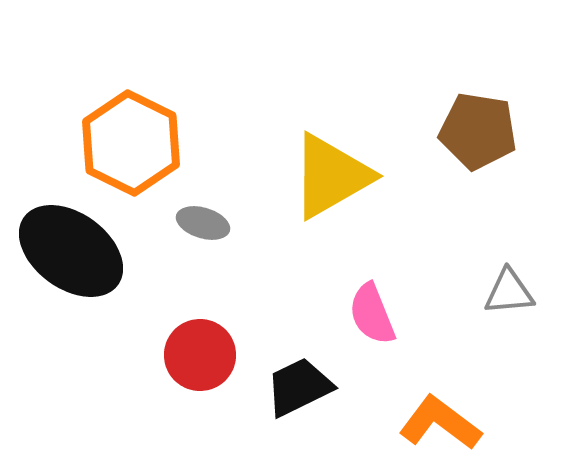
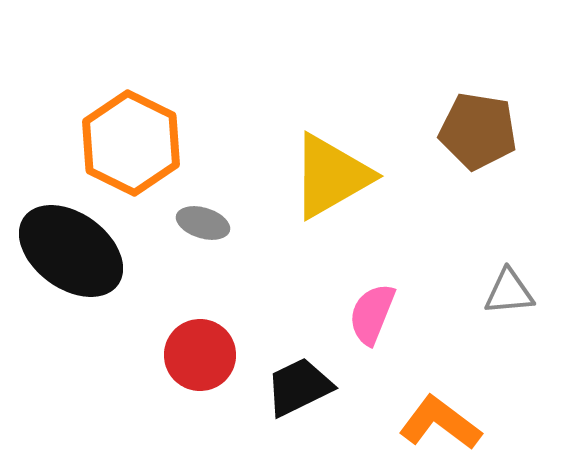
pink semicircle: rotated 44 degrees clockwise
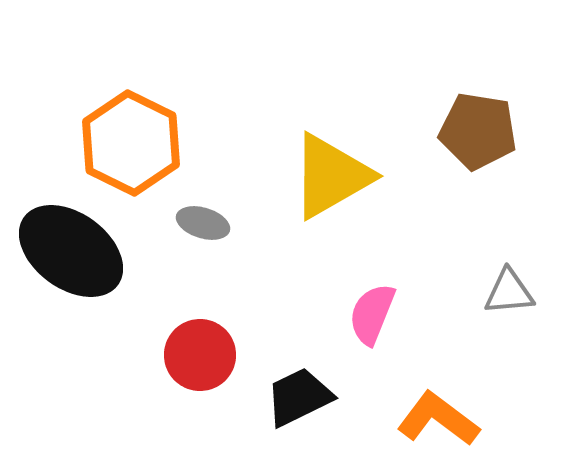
black trapezoid: moved 10 px down
orange L-shape: moved 2 px left, 4 px up
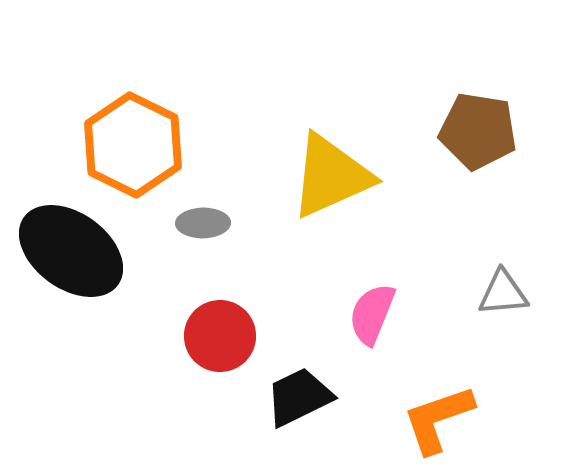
orange hexagon: moved 2 px right, 2 px down
yellow triangle: rotated 6 degrees clockwise
gray ellipse: rotated 18 degrees counterclockwise
gray triangle: moved 6 px left, 1 px down
red circle: moved 20 px right, 19 px up
orange L-shape: rotated 56 degrees counterclockwise
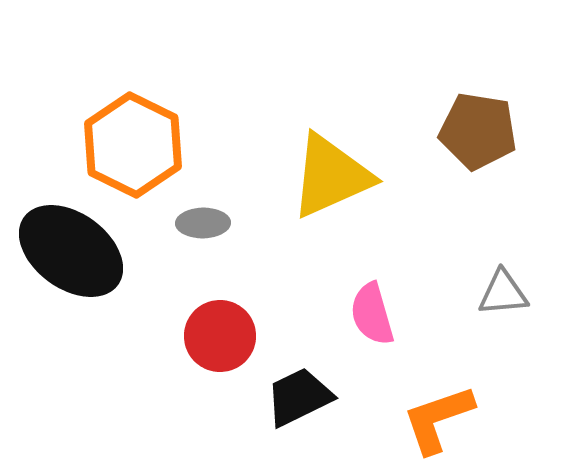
pink semicircle: rotated 38 degrees counterclockwise
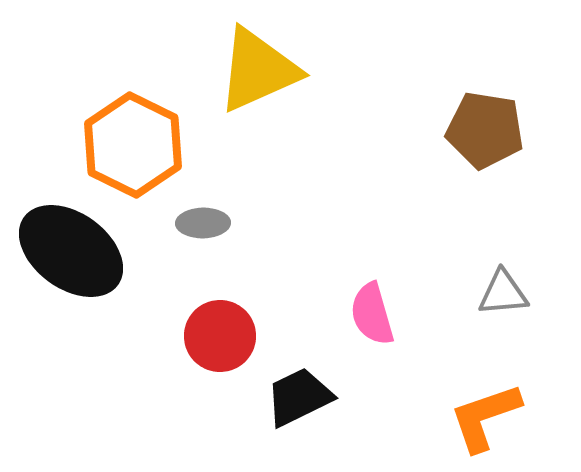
brown pentagon: moved 7 px right, 1 px up
yellow triangle: moved 73 px left, 106 px up
orange L-shape: moved 47 px right, 2 px up
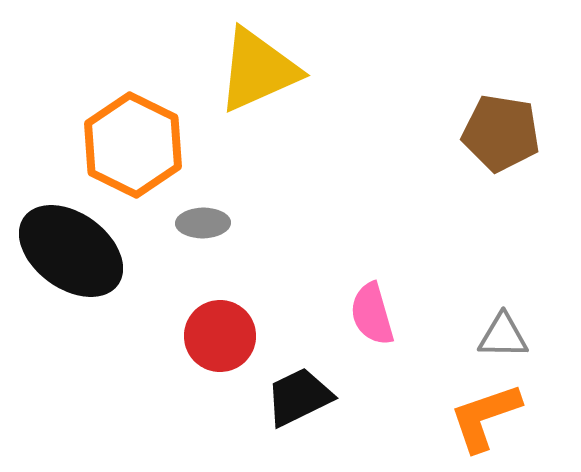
brown pentagon: moved 16 px right, 3 px down
gray triangle: moved 43 px down; rotated 6 degrees clockwise
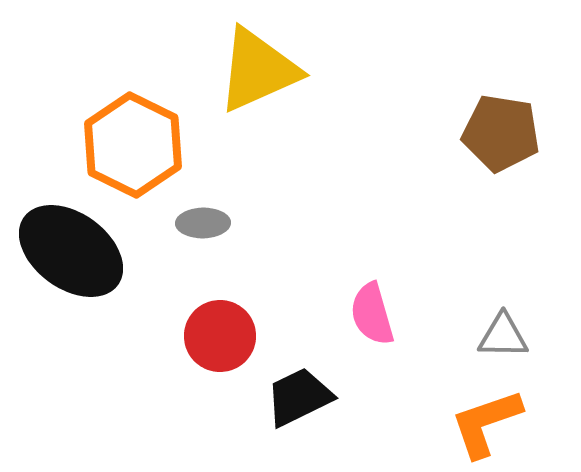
orange L-shape: moved 1 px right, 6 px down
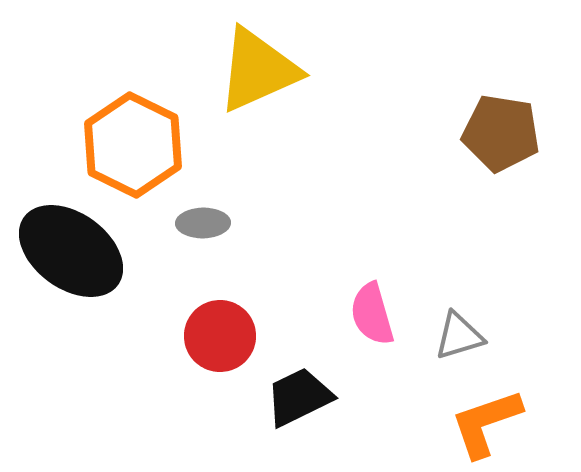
gray triangle: moved 44 px left; rotated 18 degrees counterclockwise
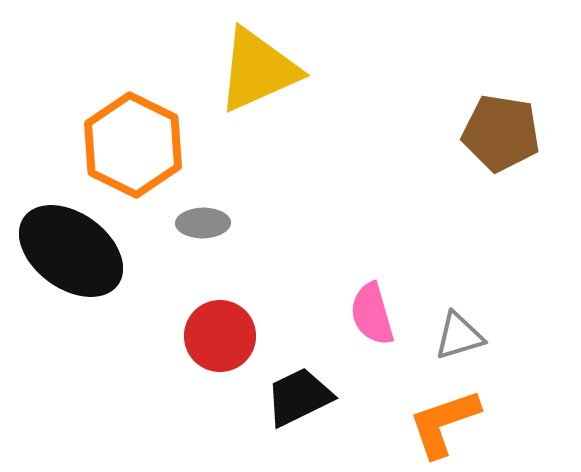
orange L-shape: moved 42 px left
